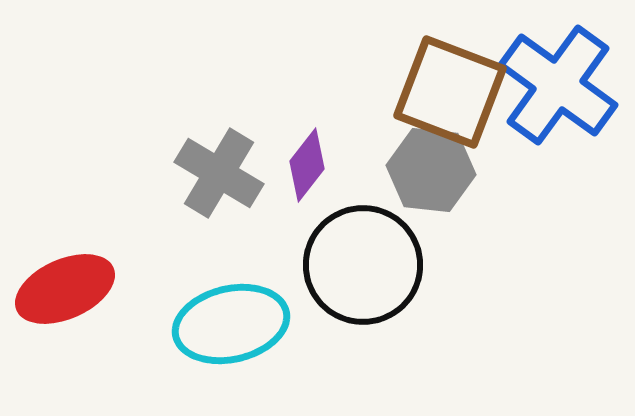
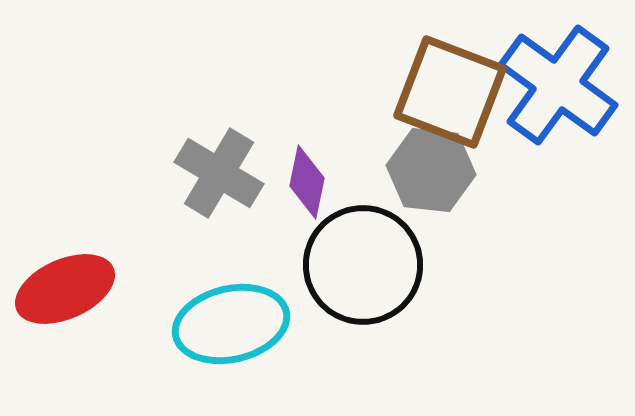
purple diamond: moved 17 px down; rotated 26 degrees counterclockwise
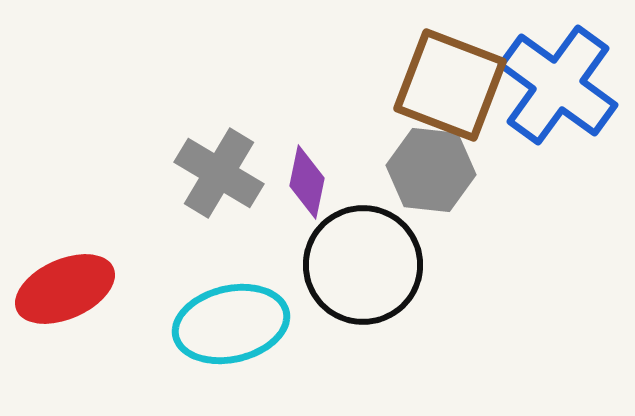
brown square: moved 7 px up
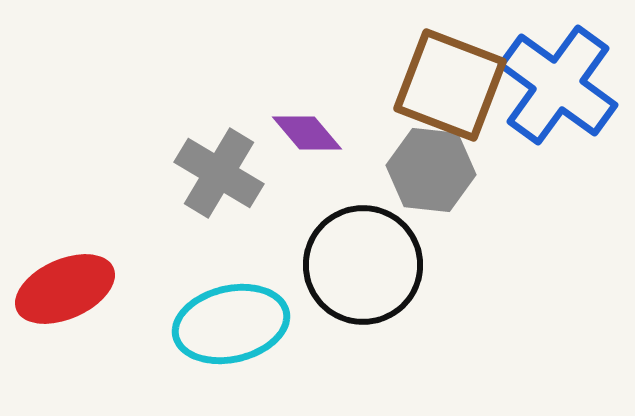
purple diamond: moved 49 px up; rotated 52 degrees counterclockwise
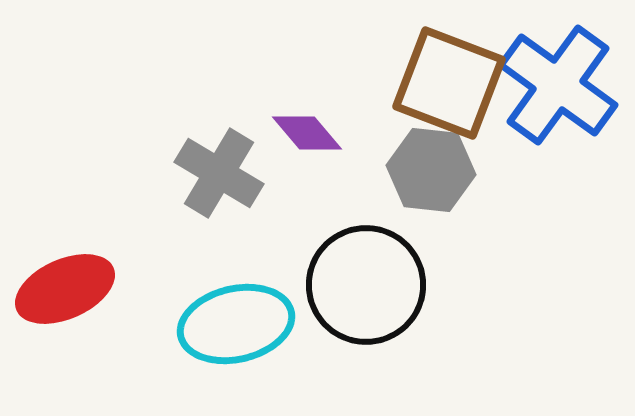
brown square: moved 1 px left, 2 px up
black circle: moved 3 px right, 20 px down
cyan ellipse: moved 5 px right
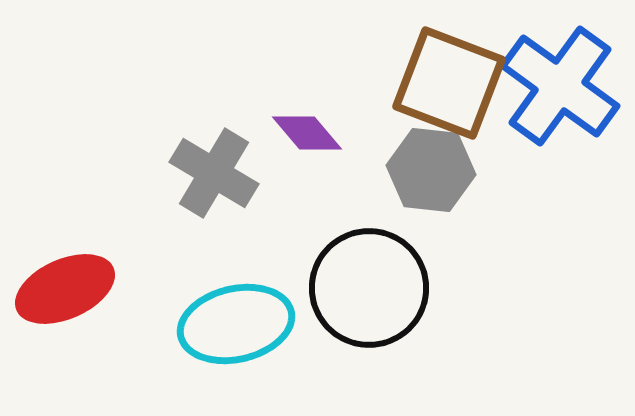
blue cross: moved 2 px right, 1 px down
gray cross: moved 5 px left
black circle: moved 3 px right, 3 px down
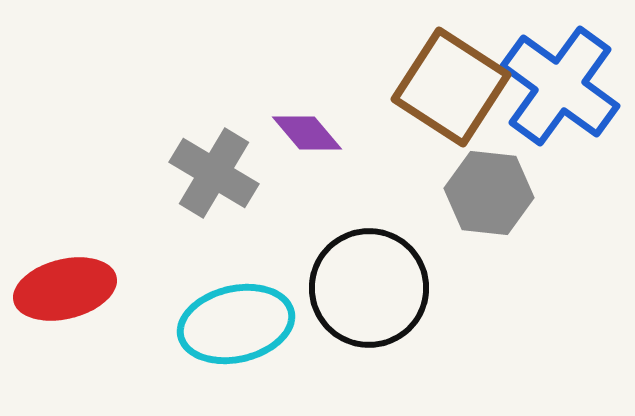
brown square: moved 2 px right, 4 px down; rotated 12 degrees clockwise
gray hexagon: moved 58 px right, 23 px down
red ellipse: rotated 10 degrees clockwise
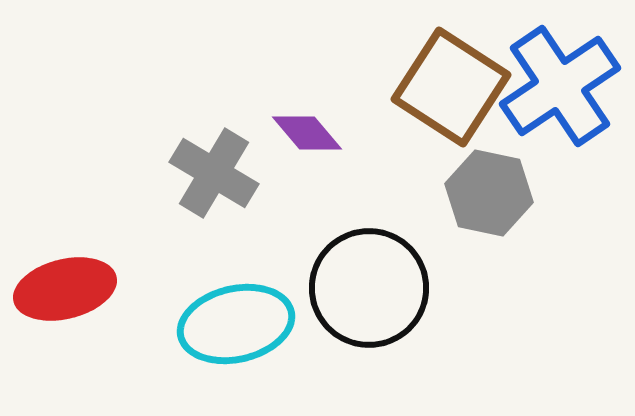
blue cross: rotated 20 degrees clockwise
gray hexagon: rotated 6 degrees clockwise
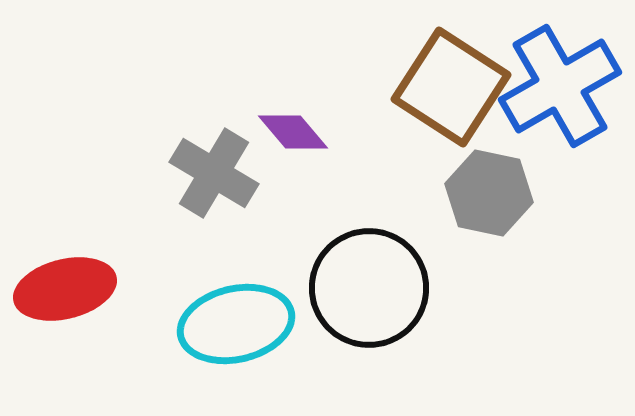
blue cross: rotated 4 degrees clockwise
purple diamond: moved 14 px left, 1 px up
